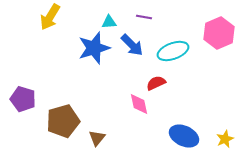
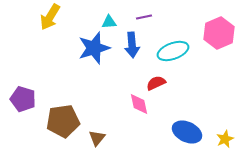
purple line: rotated 21 degrees counterclockwise
blue arrow: rotated 40 degrees clockwise
brown pentagon: rotated 8 degrees clockwise
blue ellipse: moved 3 px right, 4 px up
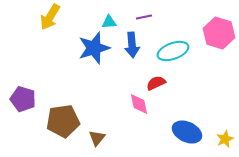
pink hexagon: rotated 20 degrees counterclockwise
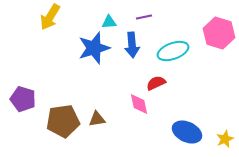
brown triangle: moved 19 px up; rotated 42 degrees clockwise
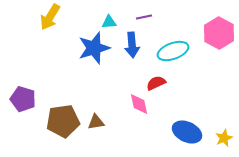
pink hexagon: rotated 12 degrees clockwise
brown triangle: moved 1 px left, 3 px down
yellow star: moved 1 px left, 1 px up
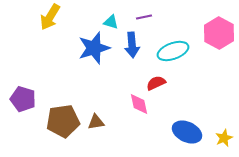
cyan triangle: moved 2 px right; rotated 21 degrees clockwise
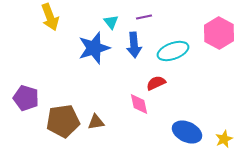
yellow arrow: rotated 52 degrees counterclockwise
cyan triangle: rotated 35 degrees clockwise
blue arrow: moved 2 px right
purple pentagon: moved 3 px right, 1 px up
yellow star: moved 1 px down
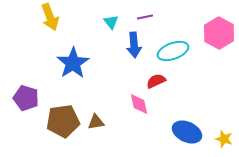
purple line: moved 1 px right
blue star: moved 21 px left, 15 px down; rotated 16 degrees counterclockwise
red semicircle: moved 2 px up
yellow star: rotated 30 degrees counterclockwise
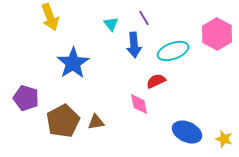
purple line: moved 1 px left, 1 px down; rotated 70 degrees clockwise
cyan triangle: moved 2 px down
pink hexagon: moved 2 px left, 1 px down
brown pentagon: rotated 20 degrees counterclockwise
